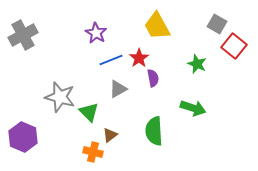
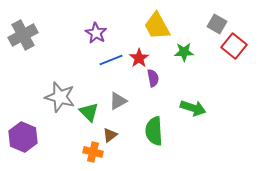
green star: moved 13 px left, 12 px up; rotated 24 degrees counterclockwise
gray triangle: moved 12 px down
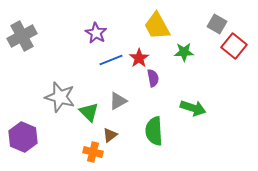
gray cross: moved 1 px left, 1 px down
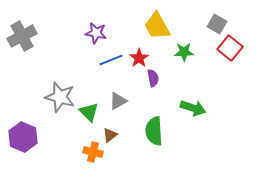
purple star: rotated 20 degrees counterclockwise
red square: moved 4 px left, 2 px down
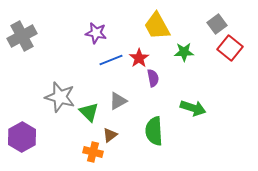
gray square: rotated 24 degrees clockwise
purple hexagon: moved 1 px left; rotated 8 degrees clockwise
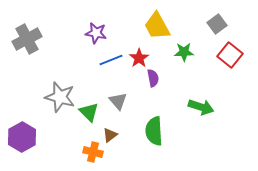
gray cross: moved 5 px right, 3 px down
red square: moved 7 px down
gray triangle: rotated 42 degrees counterclockwise
green arrow: moved 8 px right, 1 px up
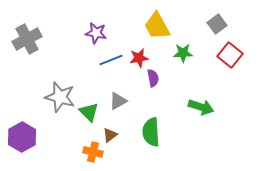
green star: moved 1 px left, 1 px down
red star: rotated 24 degrees clockwise
gray triangle: rotated 42 degrees clockwise
green semicircle: moved 3 px left, 1 px down
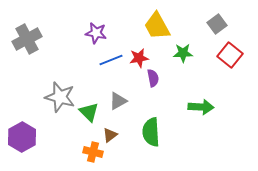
green arrow: rotated 15 degrees counterclockwise
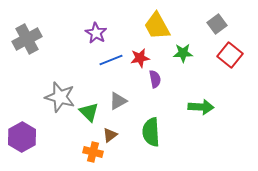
purple star: rotated 20 degrees clockwise
red star: moved 1 px right
purple semicircle: moved 2 px right, 1 px down
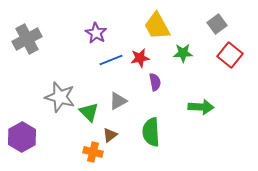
purple semicircle: moved 3 px down
